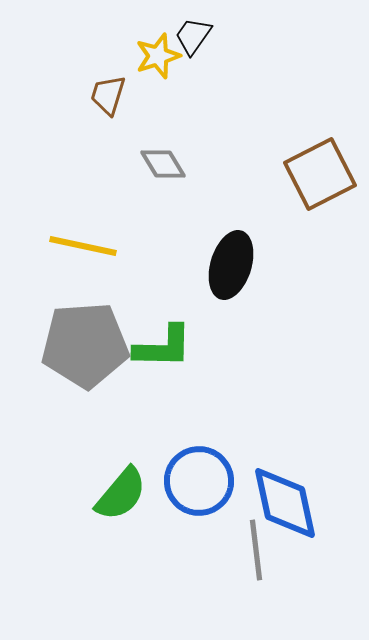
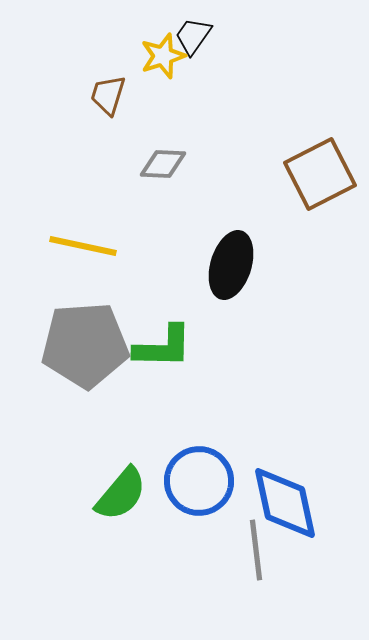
yellow star: moved 5 px right
gray diamond: rotated 57 degrees counterclockwise
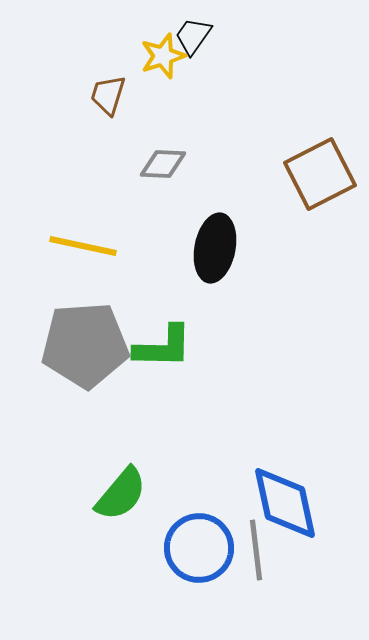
black ellipse: moved 16 px left, 17 px up; rotated 6 degrees counterclockwise
blue circle: moved 67 px down
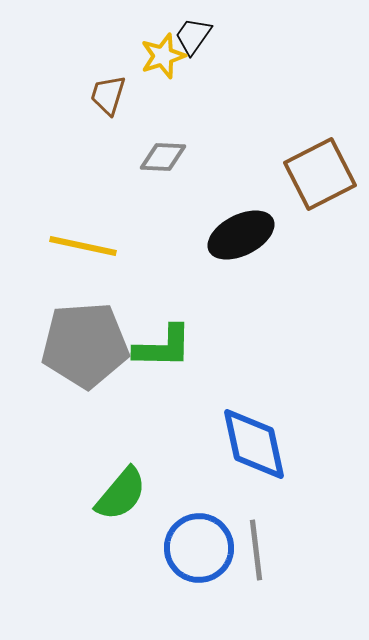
gray diamond: moved 7 px up
black ellipse: moved 26 px right, 13 px up; rotated 52 degrees clockwise
blue diamond: moved 31 px left, 59 px up
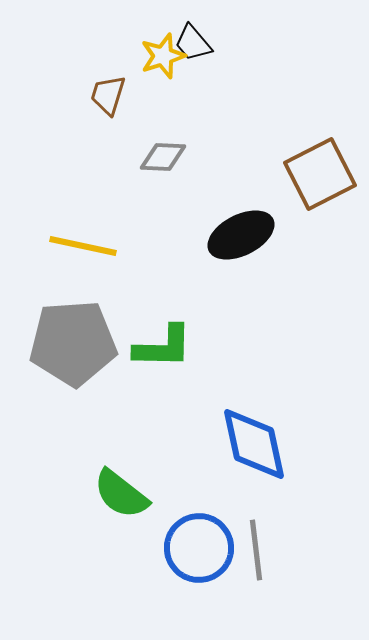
black trapezoid: moved 7 px down; rotated 75 degrees counterclockwise
gray pentagon: moved 12 px left, 2 px up
green semicircle: rotated 88 degrees clockwise
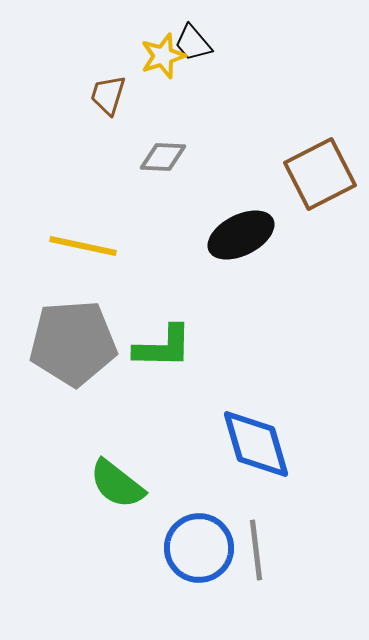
blue diamond: moved 2 px right; rotated 4 degrees counterclockwise
green semicircle: moved 4 px left, 10 px up
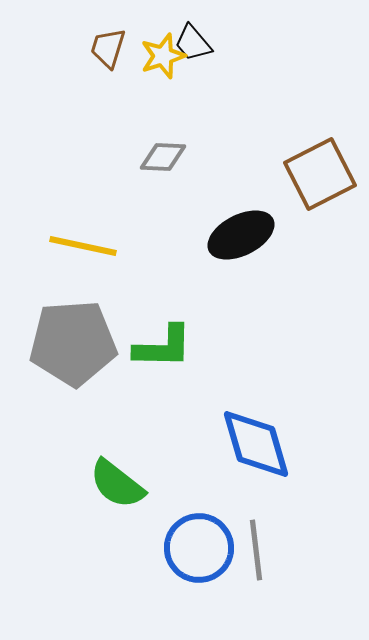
brown trapezoid: moved 47 px up
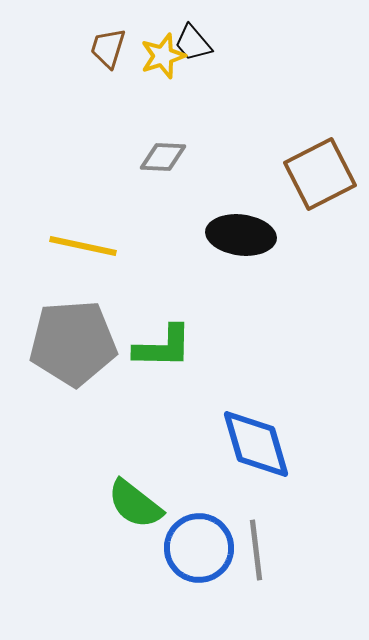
black ellipse: rotated 34 degrees clockwise
green semicircle: moved 18 px right, 20 px down
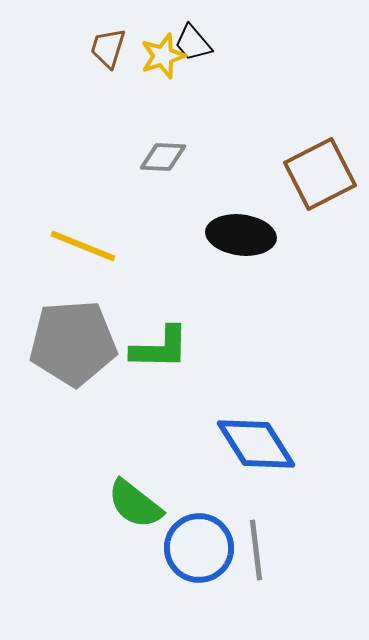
yellow line: rotated 10 degrees clockwise
green L-shape: moved 3 px left, 1 px down
blue diamond: rotated 16 degrees counterclockwise
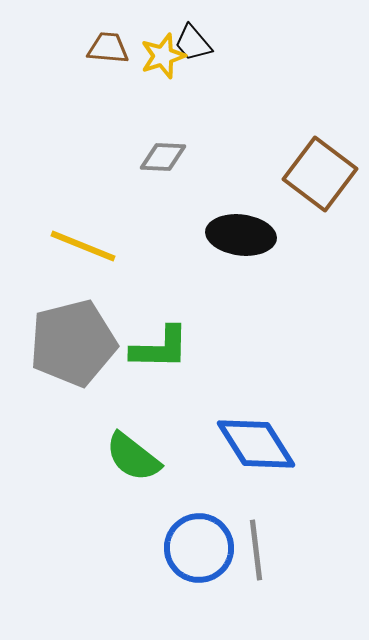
brown trapezoid: rotated 78 degrees clockwise
brown square: rotated 26 degrees counterclockwise
gray pentagon: rotated 10 degrees counterclockwise
green semicircle: moved 2 px left, 47 px up
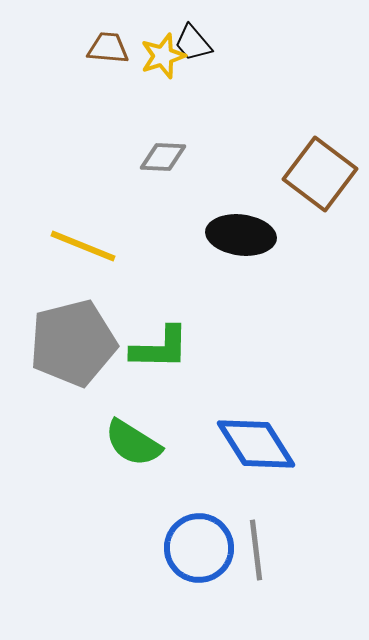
green semicircle: moved 14 px up; rotated 6 degrees counterclockwise
